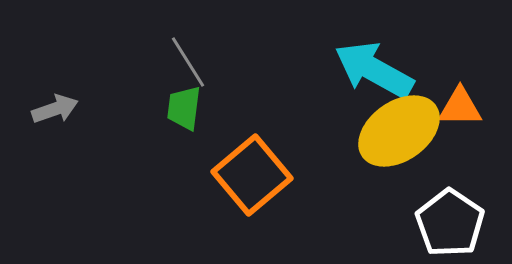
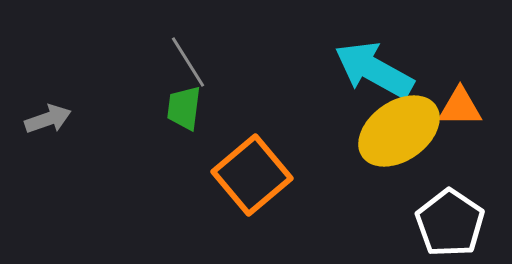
gray arrow: moved 7 px left, 10 px down
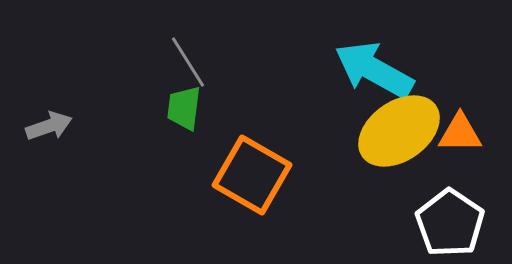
orange triangle: moved 26 px down
gray arrow: moved 1 px right, 7 px down
orange square: rotated 20 degrees counterclockwise
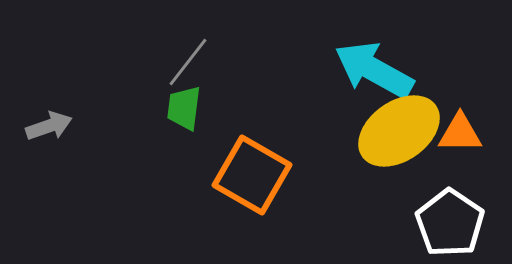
gray line: rotated 70 degrees clockwise
